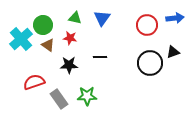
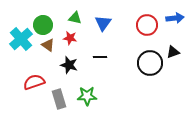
blue triangle: moved 1 px right, 5 px down
black star: rotated 18 degrees clockwise
gray rectangle: rotated 18 degrees clockwise
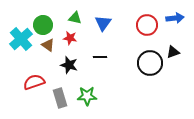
gray rectangle: moved 1 px right, 1 px up
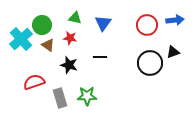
blue arrow: moved 2 px down
green circle: moved 1 px left
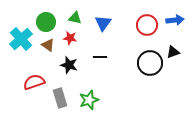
green circle: moved 4 px right, 3 px up
green star: moved 2 px right, 4 px down; rotated 18 degrees counterclockwise
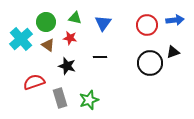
black star: moved 2 px left, 1 px down
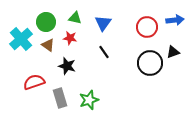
red circle: moved 2 px down
black line: moved 4 px right, 5 px up; rotated 56 degrees clockwise
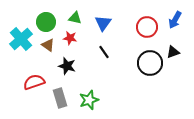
blue arrow: rotated 126 degrees clockwise
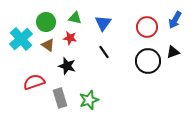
black circle: moved 2 px left, 2 px up
